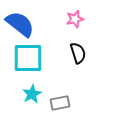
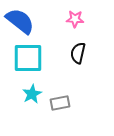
pink star: rotated 18 degrees clockwise
blue semicircle: moved 3 px up
black semicircle: rotated 150 degrees counterclockwise
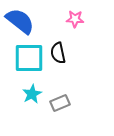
black semicircle: moved 20 px left; rotated 25 degrees counterclockwise
cyan square: moved 1 px right
gray rectangle: rotated 12 degrees counterclockwise
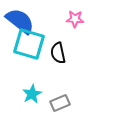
cyan square: moved 14 px up; rotated 16 degrees clockwise
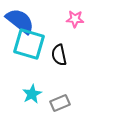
black semicircle: moved 1 px right, 2 px down
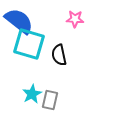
blue semicircle: moved 1 px left
gray rectangle: moved 10 px left, 3 px up; rotated 54 degrees counterclockwise
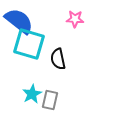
black semicircle: moved 1 px left, 4 px down
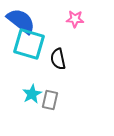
blue semicircle: moved 2 px right
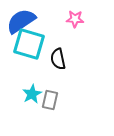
blue semicircle: rotated 72 degrees counterclockwise
